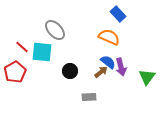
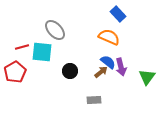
red line: rotated 56 degrees counterclockwise
gray rectangle: moved 5 px right, 3 px down
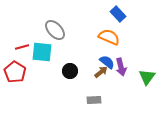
blue semicircle: moved 1 px left
red pentagon: rotated 10 degrees counterclockwise
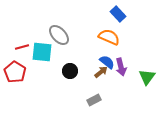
gray ellipse: moved 4 px right, 5 px down
gray rectangle: rotated 24 degrees counterclockwise
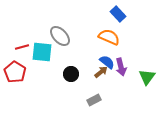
gray ellipse: moved 1 px right, 1 px down
black circle: moved 1 px right, 3 px down
